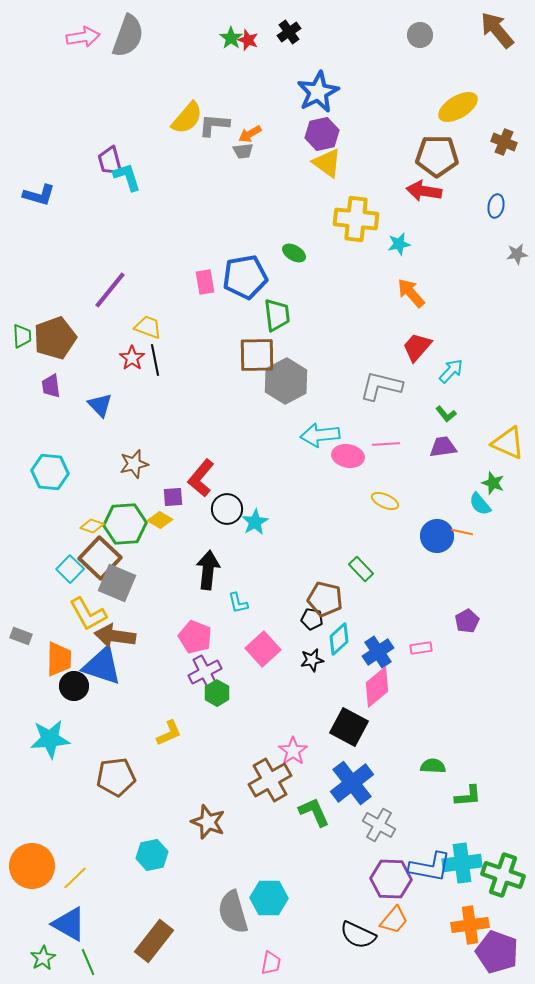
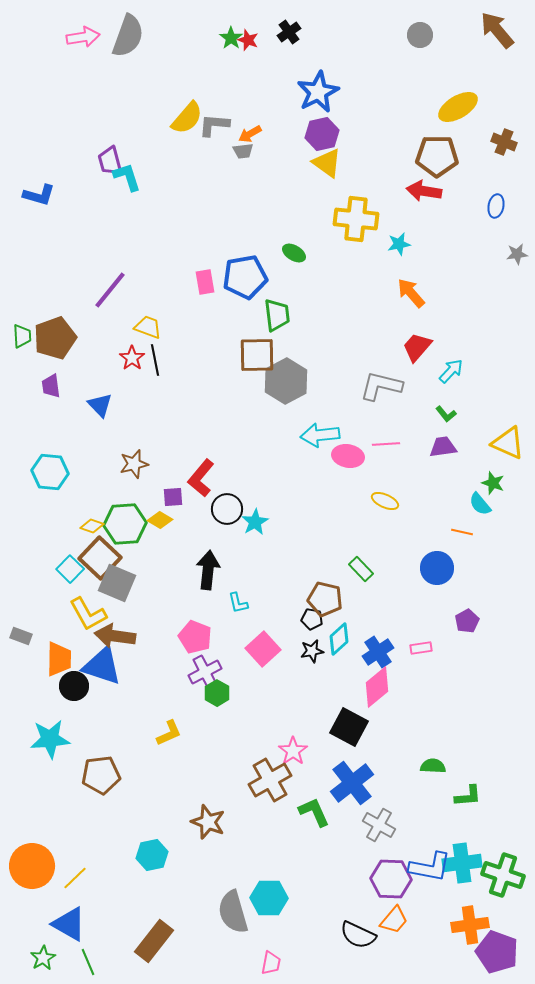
blue circle at (437, 536): moved 32 px down
black star at (312, 660): moved 9 px up
brown pentagon at (116, 777): moved 15 px left, 2 px up
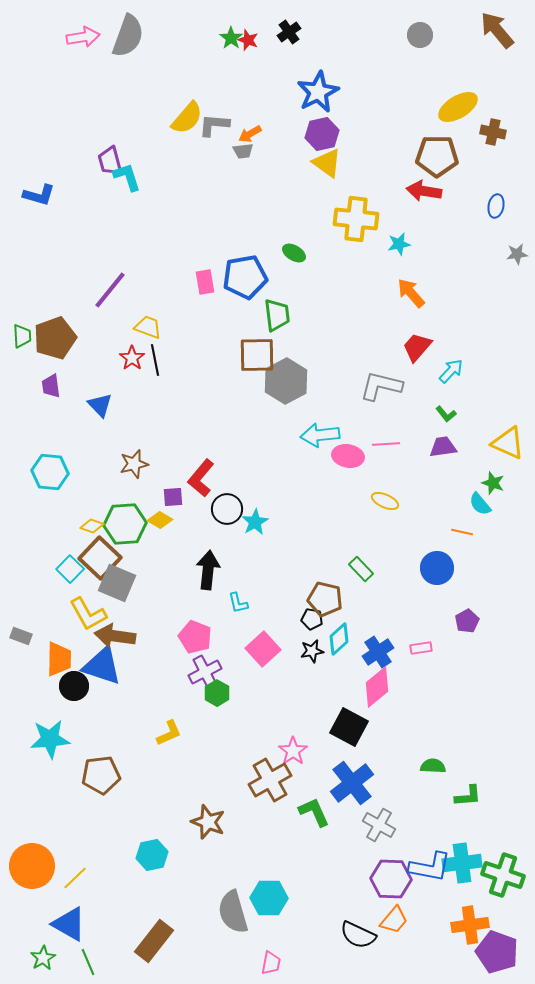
brown cross at (504, 142): moved 11 px left, 10 px up; rotated 10 degrees counterclockwise
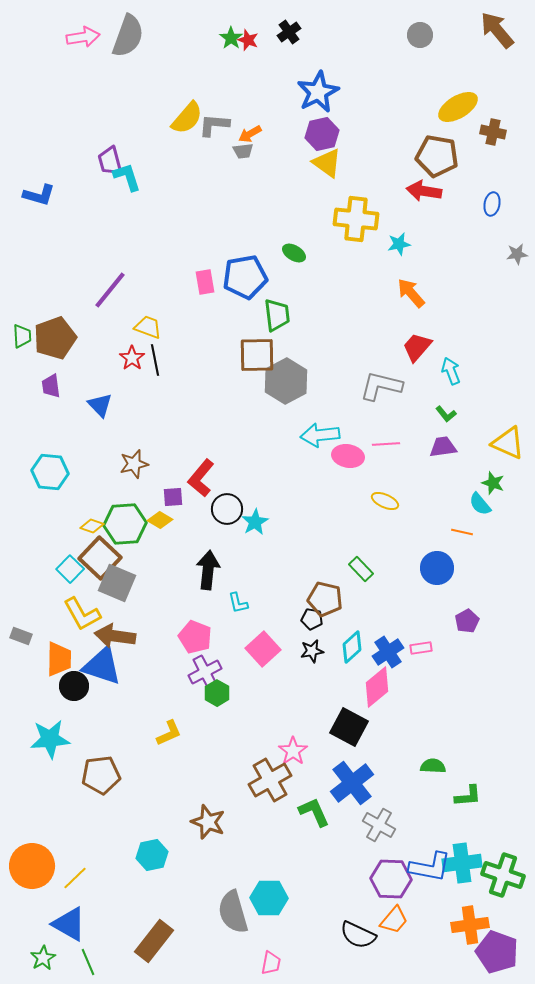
brown pentagon at (437, 156): rotated 9 degrees clockwise
blue ellipse at (496, 206): moved 4 px left, 2 px up
cyan arrow at (451, 371): rotated 64 degrees counterclockwise
yellow L-shape at (88, 614): moved 6 px left
cyan diamond at (339, 639): moved 13 px right, 8 px down
blue cross at (378, 652): moved 10 px right
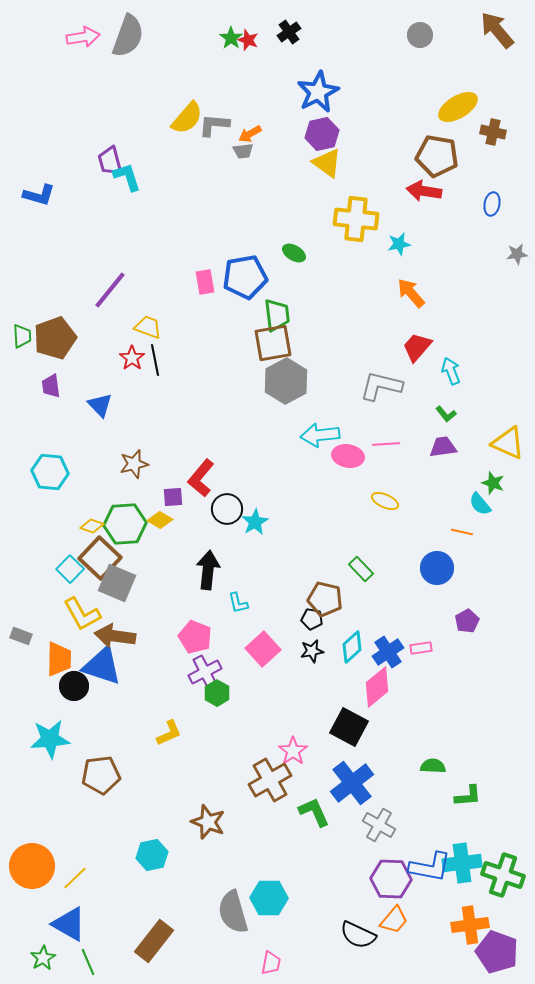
brown square at (257, 355): moved 16 px right, 12 px up; rotated 9 degrees counterclockwise
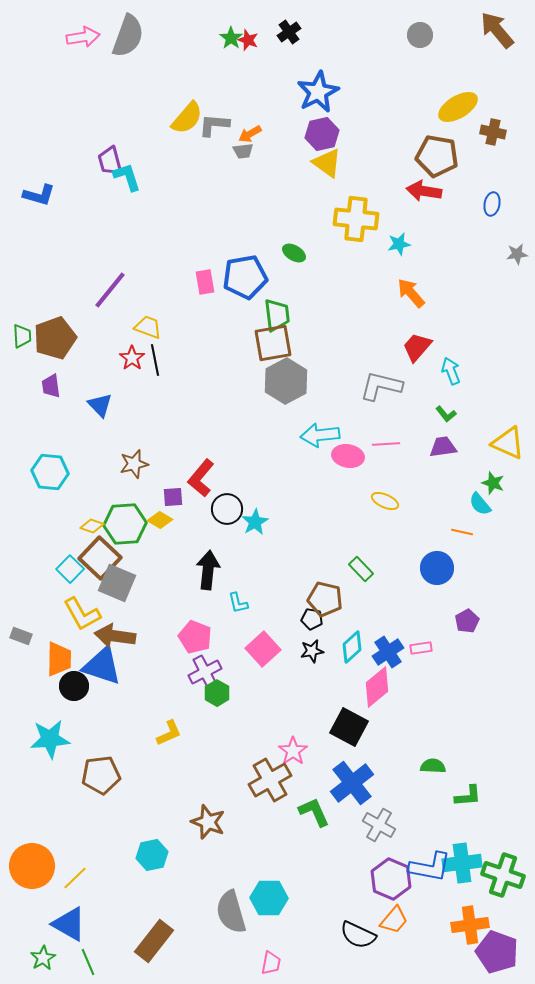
purple hexagon at (391, 879): rotated 21 degrees clockwise
gray semicircle at (233, 912): moved 2 px left
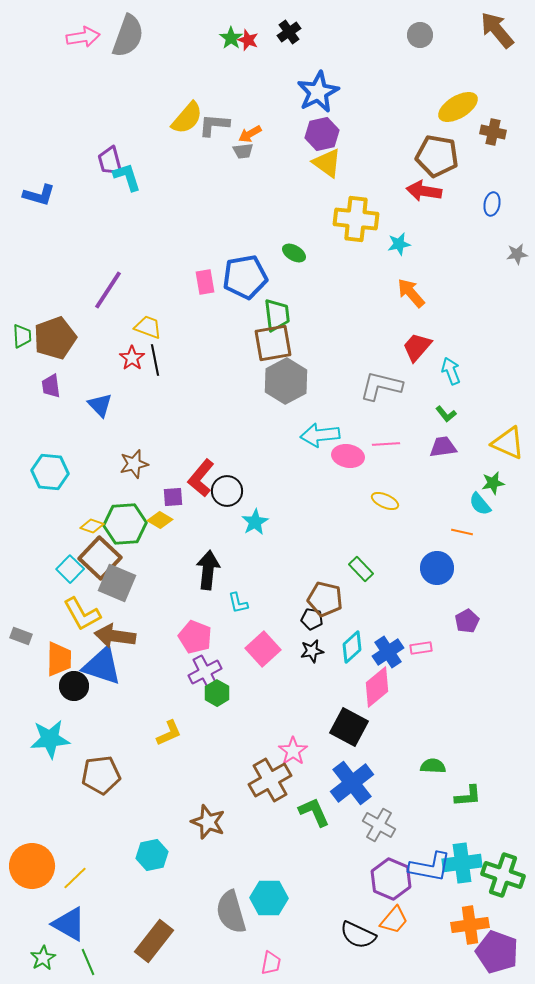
purple line at (110, 290): moved 2 px left; rotated 6 degrees counterclockwise
green star at (493, 483): rotated 30 degrees counterclockwise
black circle at (227, 509): moved 18 px up
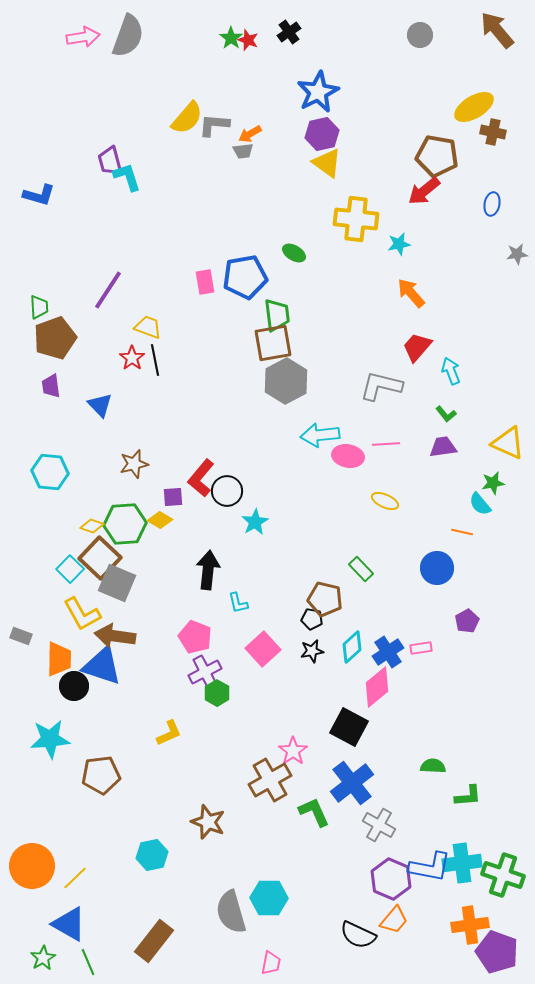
yellow ellipse at (458, 107): moved 16 px right
red arrow at (424, 191): rotated 48 degrees counterclockwise
green trapezoid at (22, 336): moved 17 px right, 29 px up
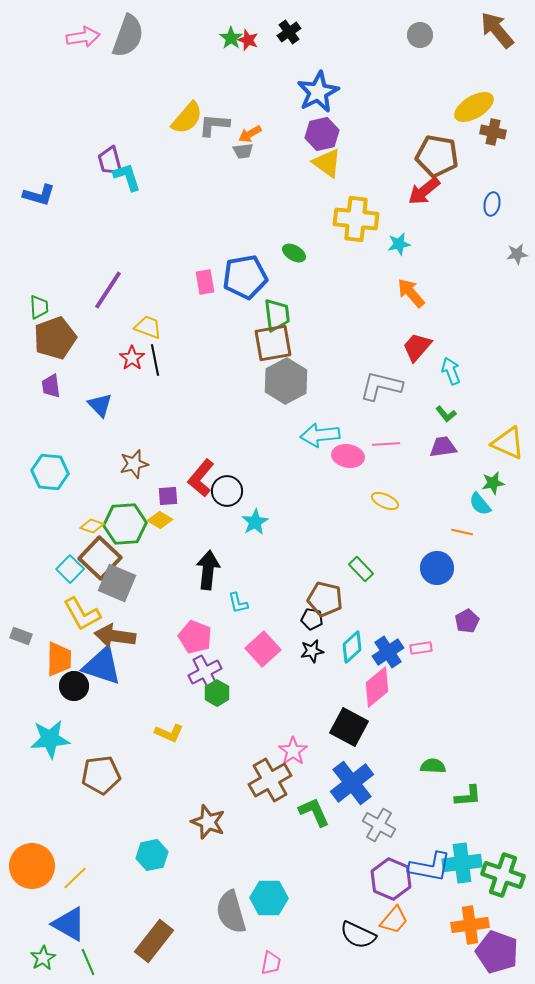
purple square at (173, 497): moved 5 px left, 1 px up
yellow L-shape at (169, 733): rotated 48 degrees clockwise
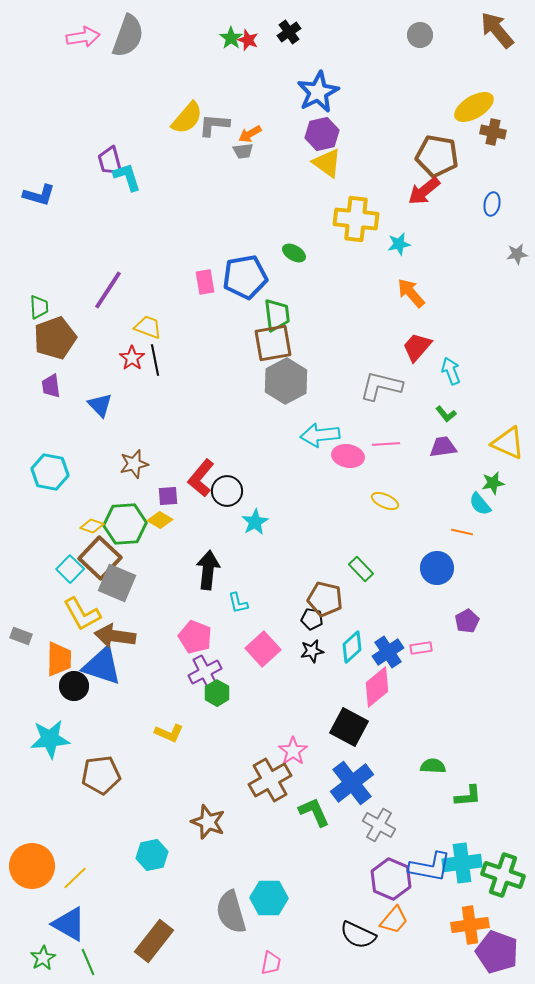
cyan hexagon at (50, 472): rotated 6 degrees clockwise
